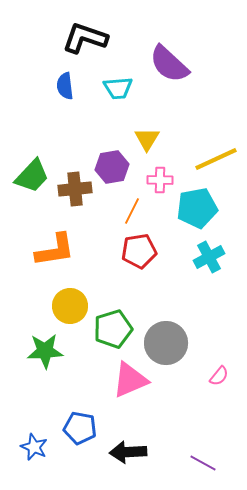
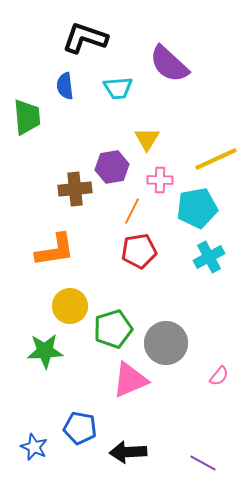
green trapezoid: moved 5 px left, 59 px up; rotated 48 degrees counterclockwise
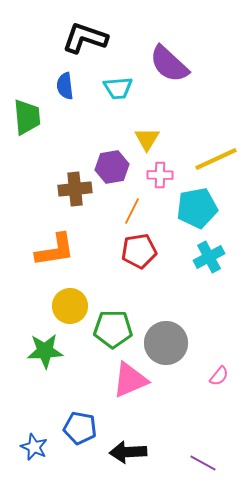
pink cross: moved 5 px up
green pentagon: rotated 18 degrees clockwise
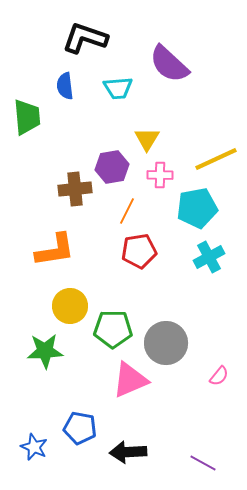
orange line: moved 5 px left
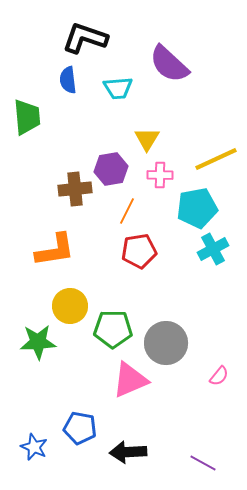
blue semicircle: moved 3 px right, 6 px up
purple hexagon: moved 1 px left, 2 px down
cyan cross: moved 4 px right, 8 px up
green star: moved 7 px left, 9 px up
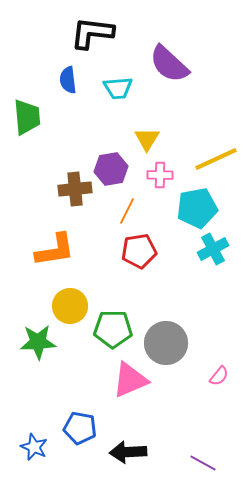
black L-shape: moved 7 px right, 5 px up; rotated 12 degrees counterclockwise
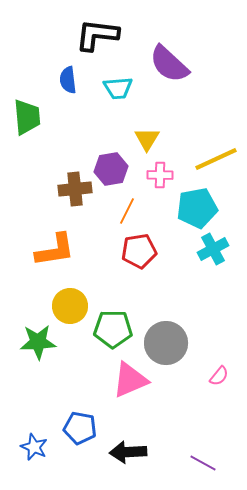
black L-shape: moved 5 px right, 2 px down
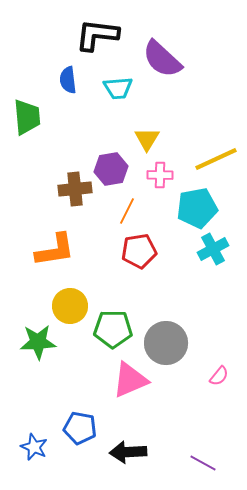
purple semicircle: moved 7 px left, 5 px up
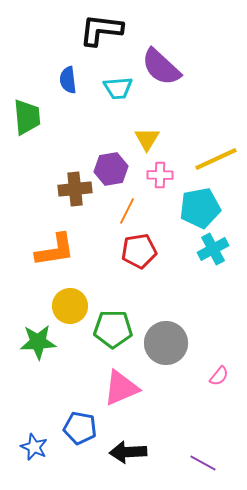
black L-shape: moved 4 px right, 5 px up
purple semicircle: moved 1 px left, 8 px down
cyan pentagon: moved 3 px right
pink triangle: moved 9 px left, 8 px down
